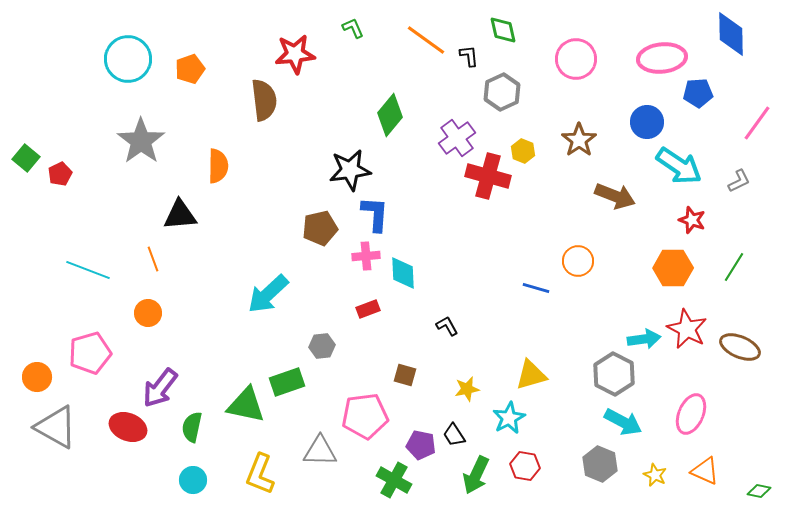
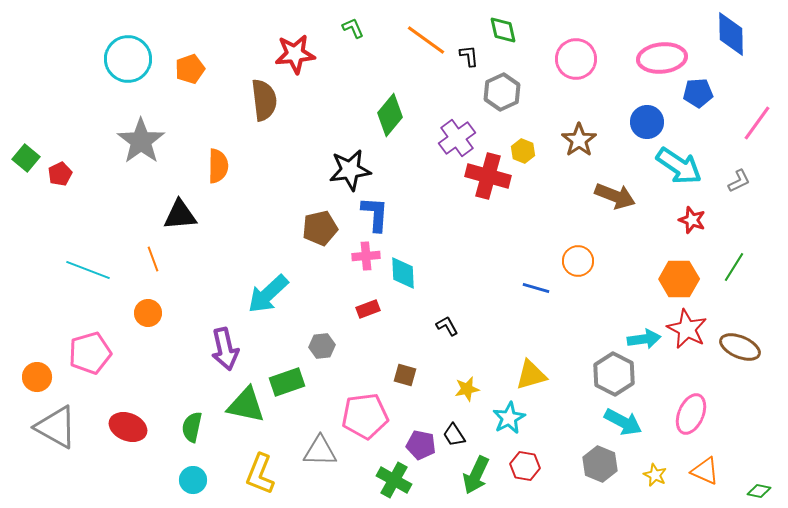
orange hexagon at (673, 268): moved 6 px right, 11 px down
purple arrow at (160, 388): moved 65 px right, 39 px up; rotated 51 degrees counterclockwise
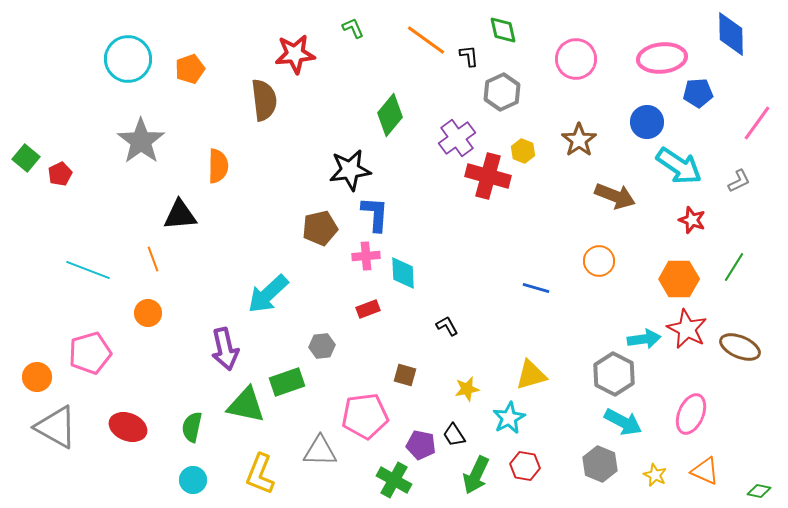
orange circle at (578, 261): moved 21 px right
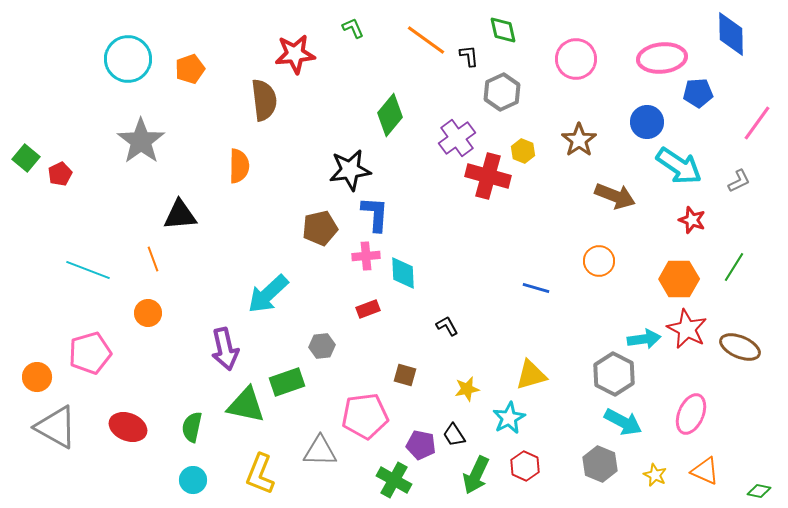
orange semicircle at (218, 166): moved 21 px right
red hexagon at (525, 466): rotated 16 degrees clockwise
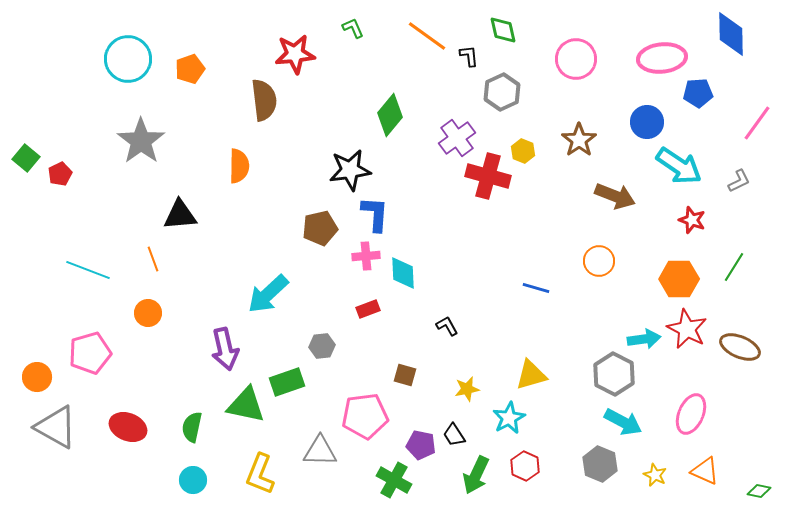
orange line at (426, 40): moved 1 px right, 4 px up
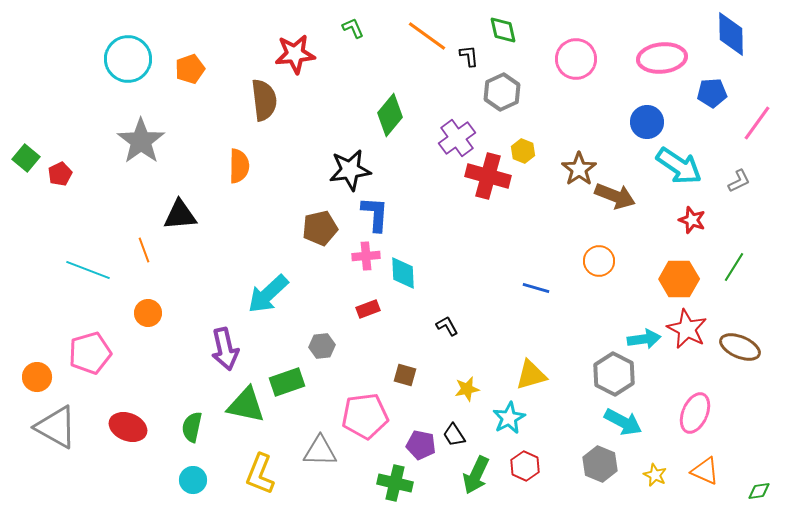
blue pentagon at (698, 93): moved 14 px right
brown star at (579, 140): moved 29 px down
orange line at (153, 259): moved 9 px left, 9 px up
pink ellipse at (691, 414): moved 4 px right, 1 px up
green cross at (394, 480): moved 1 px right, 3 px down; rotated 16 degrees counterclockwise
green diamond at (759, 491): rotated 20 degrees counterclockwise
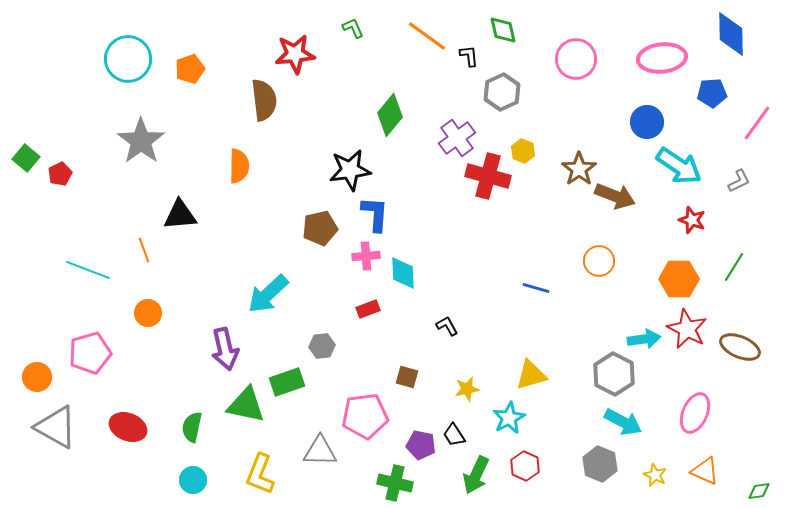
brown square at (405, 375): moved 2 px right, 2 px down
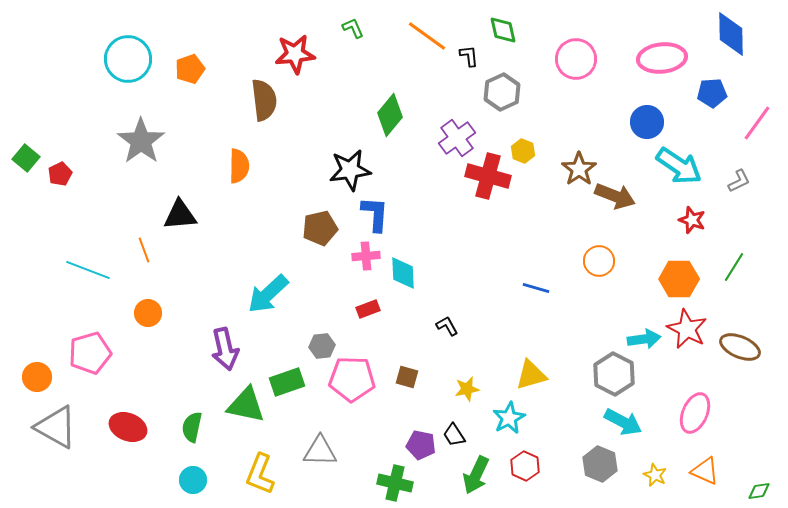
pink pentagon at (365, 416): moved 13 px left, 37 px up; rotated 9 degrees clockwise
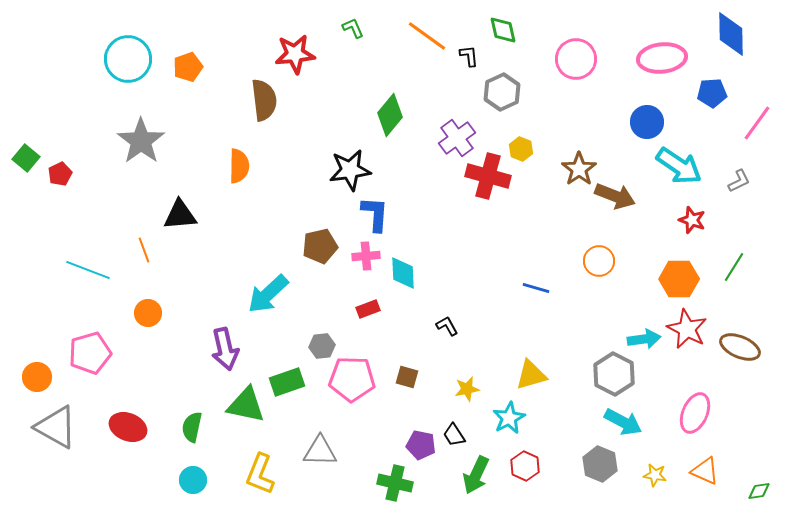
orange pentagon at (190, 69): moved 2 px left, 2 px up
yellow hexagon at (523, 151): moved 2 px left, 2 px up
brown pentagon at (320, 228): moved 18 px down
yellow star at (655, 475): rotated 15 degrees counterclockwise
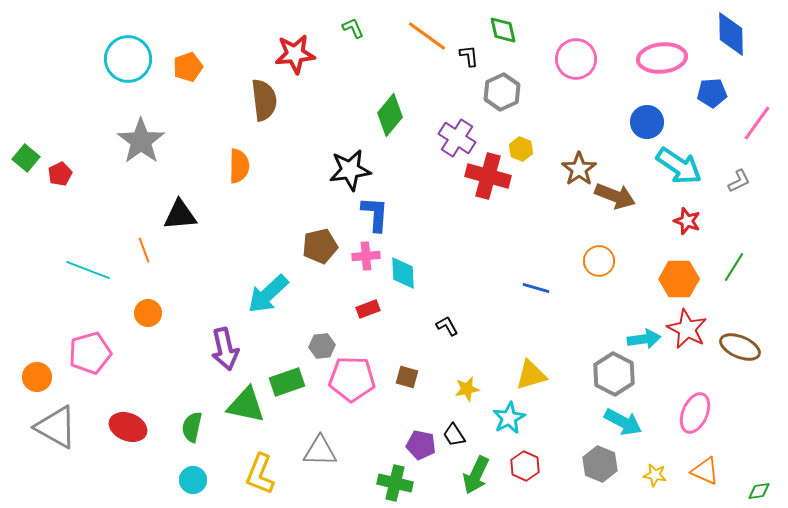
purple cross at (457, 138): rotated 21 degrees counterclockwise
red star at (692, 220): moved 5 px left, 1 px down
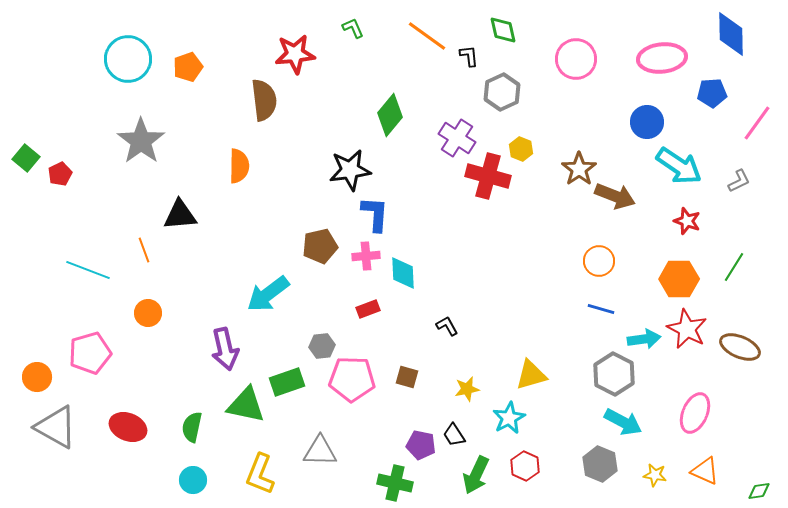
blue line at (536, 288): moved 65 px right, 21 px down
cyan arrow at (268, 294): rotated 6 degrees clockwise
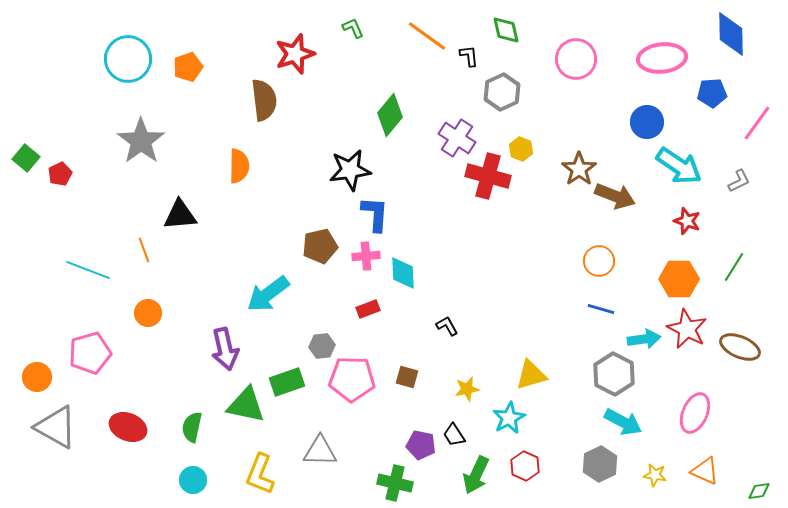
green diamond at (503, 30): moved 3 px right
red star at (295, 54): rotated 12 degrees counterclockwise
gray hexagon at (600, 464): rotated 12 degrees clockwise
